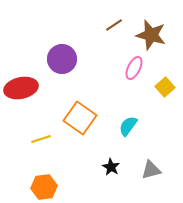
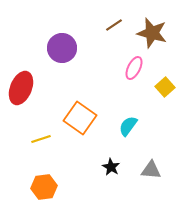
brown star: moved 1 px right, 2 px up
purple circle: moved 11 px up
red ellipse: rotated 56 degrees counterclockwise
gray triangle: rotated 20 degrees clockwise
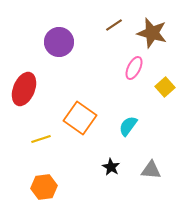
purple circle: moved 3 px left, 6 px up
red ellipse: moved 3 px right, 1 px down
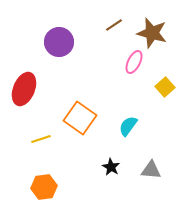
pink ellipse: moved 6 px up
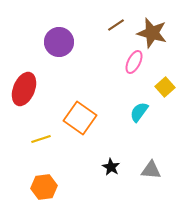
brown line: moved 2 px right
cyan semicircle: moved 11 px right, 14 px up
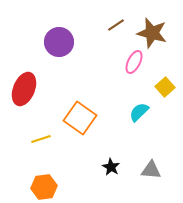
cyan semicircle: rotated 10 degrees clockwise
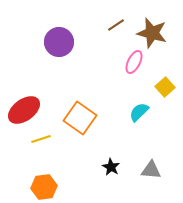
red ellipse: moved 21 px down; rotated 32 degrees clockwise
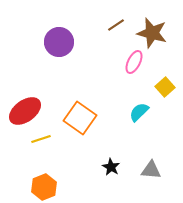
red ellipse: moved 1 px right, 1 px down
orange hexagon: rotated 15 degrees counterclockwise
